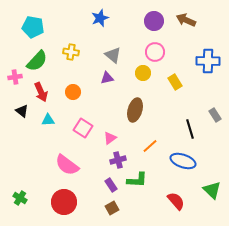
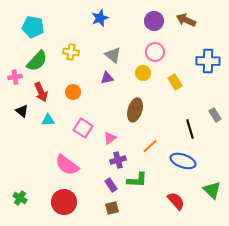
brown square: rotated 16 degrees clockwise
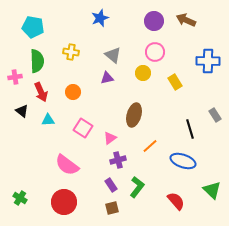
green semicircle: rotated 45 degrees counterclockwise
brown ellipse: moved 1 px left, 5 px down
green L-shape: moved 7 px down; rotated 55 degrees counterclockwise
